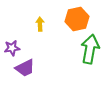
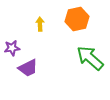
green arrow: moved 9 px down; rotated 60 degrees counterclockwise
purple trapezoid: moved 3 px right
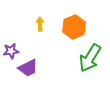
orange hexagon: moved 3 px left, 8 px down; rotated 10 degrees counterclockwise
purple star: moved 1 px left, 3 px down
green arrow: rotated 100 degrees counterclockwise
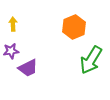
yellow arrow: moved 27 px left
green arrow: moved 1 px right, 2 px down
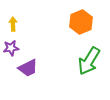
orange hexagon: moved 7 px right, 5 px up
purple star: moved 3 px up
green arrow: moved 2 px left, 1 px down
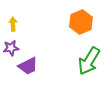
purple trapezoid: moved 2 px up
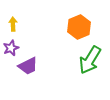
orange hexagon: moved 2 px left, 5 px down
purple star: rotated 14 degrees counterclockwise
green arrow: moved 1 px right, 1 px up
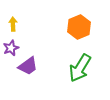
green arrow: moved 10 px left, 8 px down
purple trapezoid: rotated 10 degrees counterclockwise
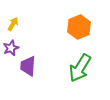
yellow arrow: rotated 32 degrees clockwise
purple trapezoid: rotated 130 degrees clockwise
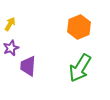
yellow arrow: moved 3 px left
